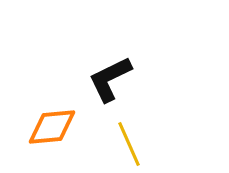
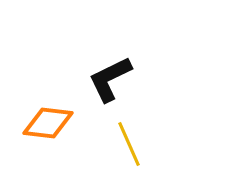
orange diamond: moved 4 px left, 4 px up; rotated 12 degrees clockwise
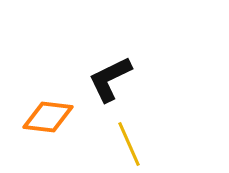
orange diamond: moved 6 px up
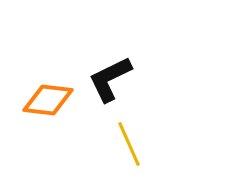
orange diamond: moved 17 px up
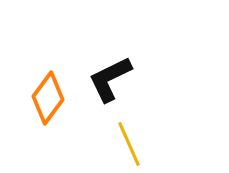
orange diamond: moved 2 px up; rotated 60 degrees counterclockwise
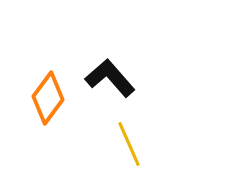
black L-shape: moved 1 px up; rotated 75 degrees clockwise
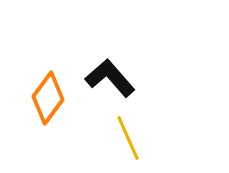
yellow line: moved 1 px left, 6 px up
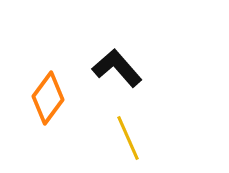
black L-shape: moved 7 px right, 10 px up
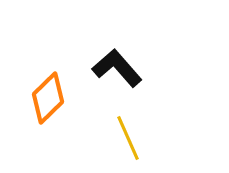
orange diamond: rotated 9 degrees clockwise
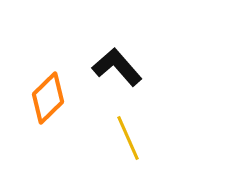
black L-shape: moved 1 px up
